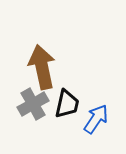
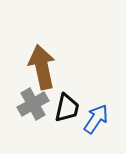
black trapezoid: moved 4 px down
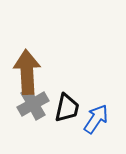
brown arrow: moved 15 px left, 5 px down; rotated 9 degrees clockwise
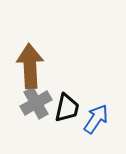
brown arrow: moved 3 px right, 6 px up
gray cross: moved 3 px right, 1 px up
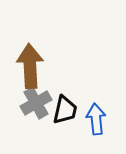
black trapezoid: moved 2 px left, 2 px down
blue arrow: rotated 40 degrees counterclockwise
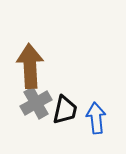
blue arrow: moved 1 px up
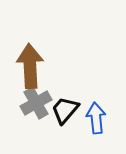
black trapezoid: rotated 152 degrees counterclockwise
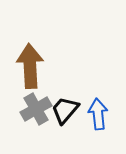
gray cross: moved 6 px down
blue arrow: moved 2 px right, 4 px up
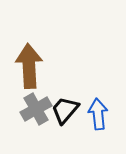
brown arrow: moved 1 px left
